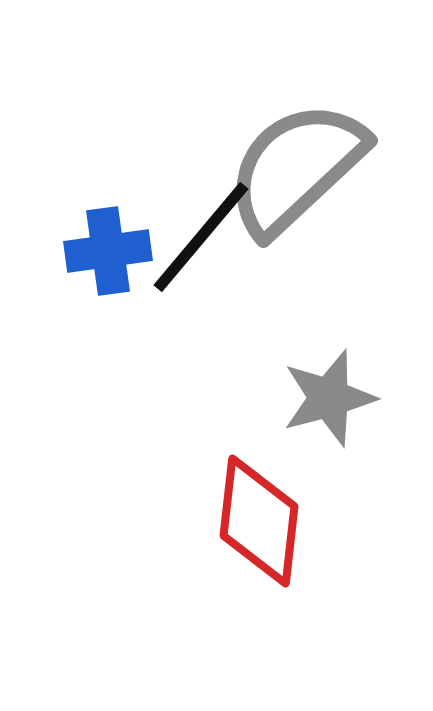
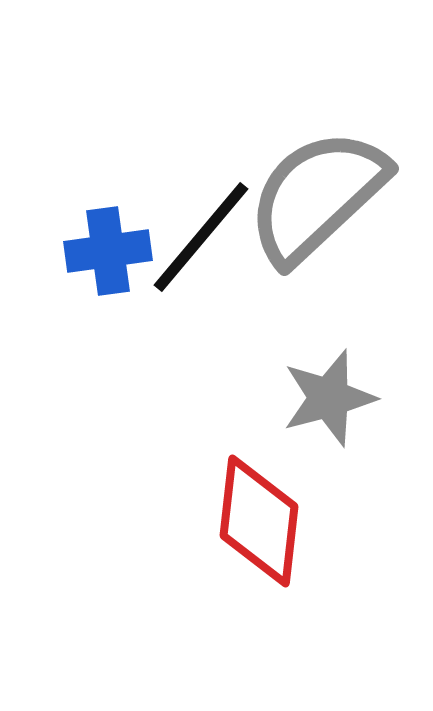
gray semicircle: moved 21 px right, 28 px down
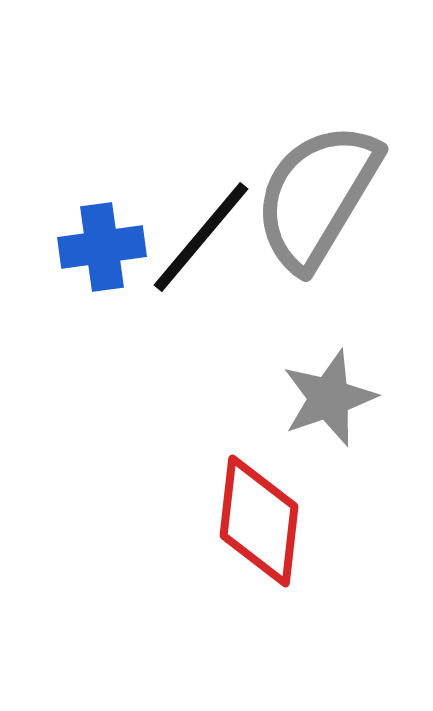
gray semicircle: rotated 16 degrees counterclockwise
blue cross: moved 6 px left, 4 px up
gray star: rotated 4 degrees counterclockwise
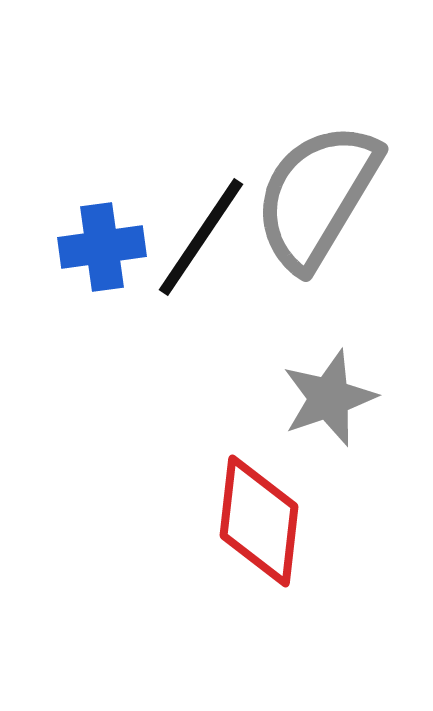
black line: rotated 6 degrees counterclockwise
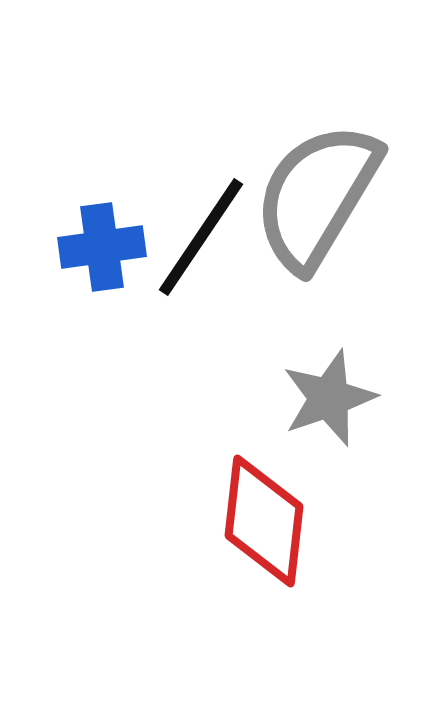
red diamond: moved 5 px right
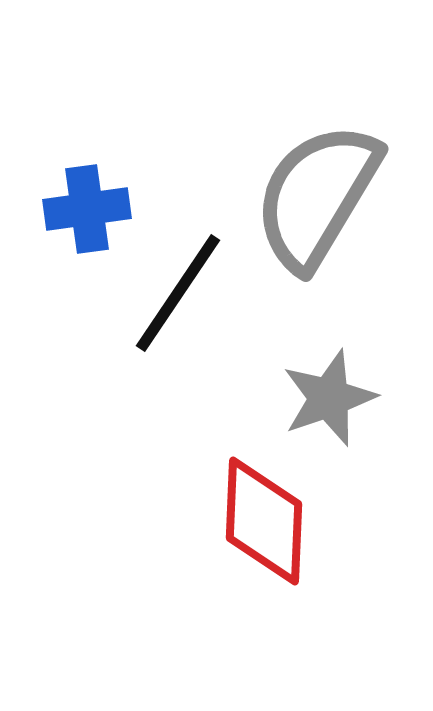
black line: moved 23 px left, 56 px down
blue cross: moved 15 px left, 38 px up
red diamond: rotated 4 degrees counterclockwise
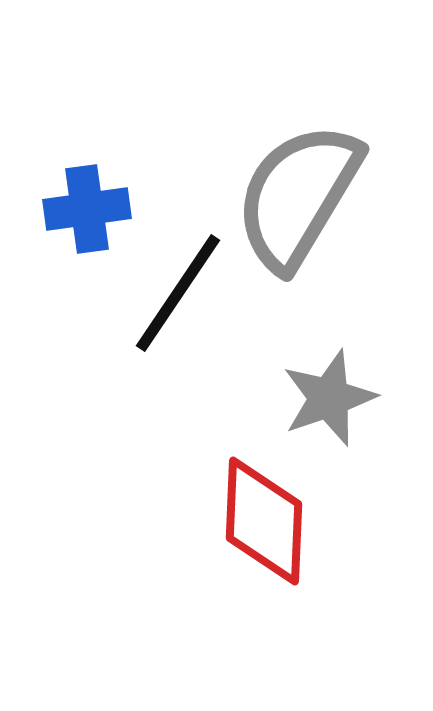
gray semicircle: moved 19 px left
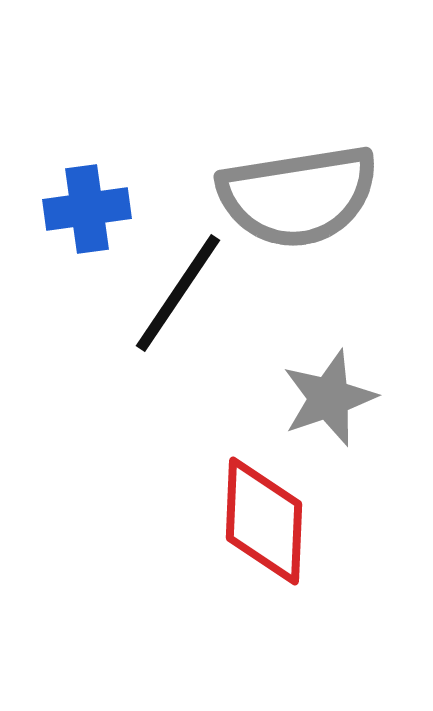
gray semicircle: rotated 130 degrees counterclockwise
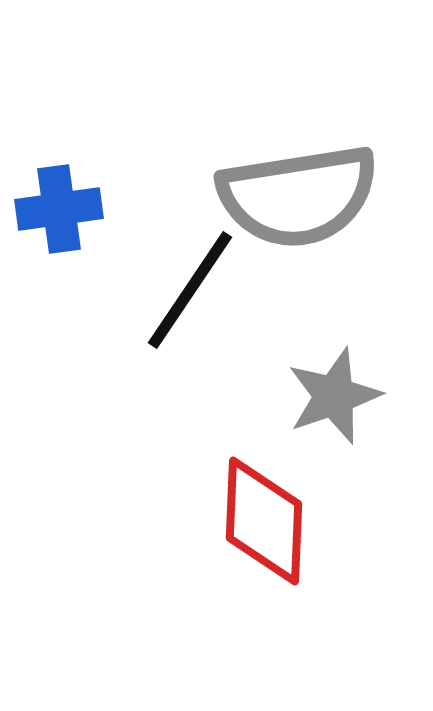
blue cross: moved 28 px left
black line: moved 12 px right, 3 px up
gray star: moved 5 px right, 2 px up
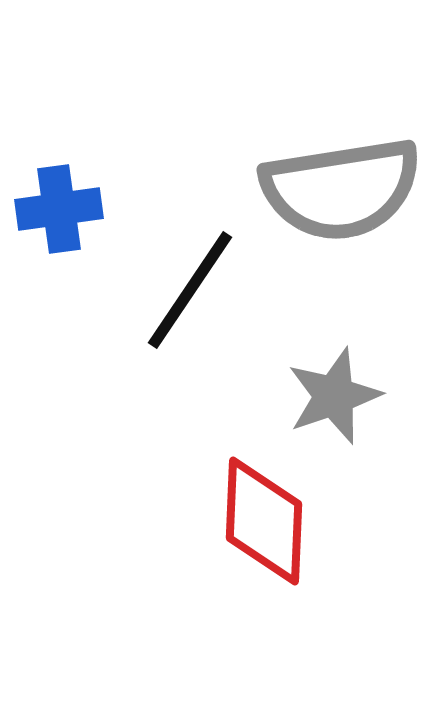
gray semicircle: moved 43 px right, 7 px up
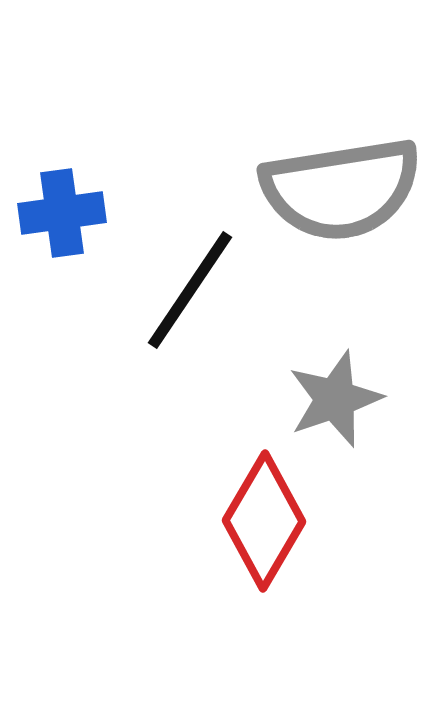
blue cross: moved 3 px right, 4 px down
gray star: moved 1 px right, 3 px down
red diamond: rotated 28 degrees clockwise
